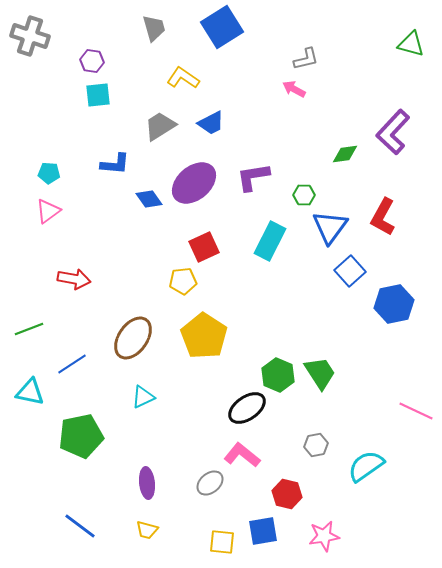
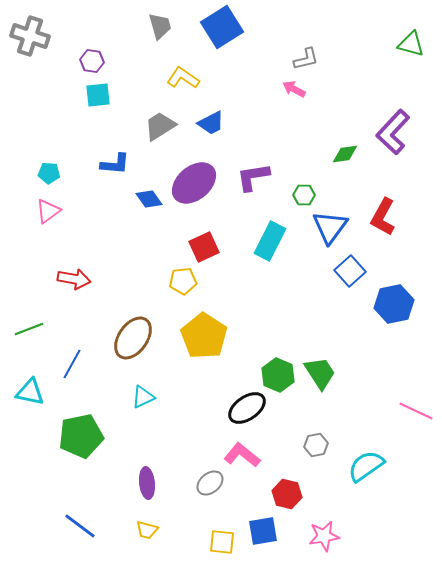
gray trapezoid at (154, 28): moved 6 px right, 2 px up
blue line at (72, 364): rotated 28 degrees counterclockwise
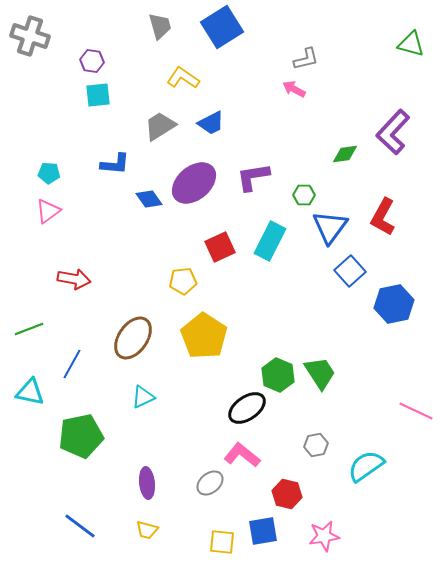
red square at (204, 247): moved 16 px right
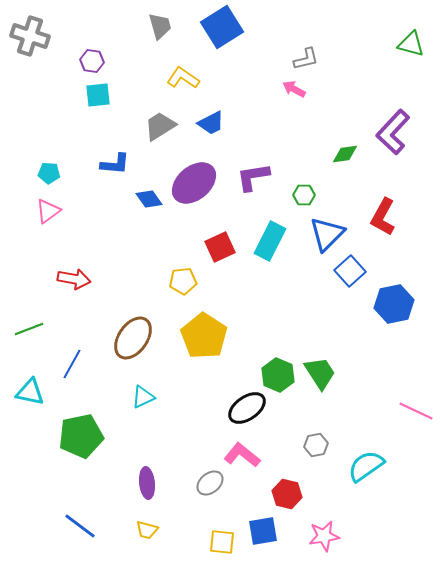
blue triangle at (330, 227): moved 3 px left, 7 px down; rotated 9 degrees clockwise
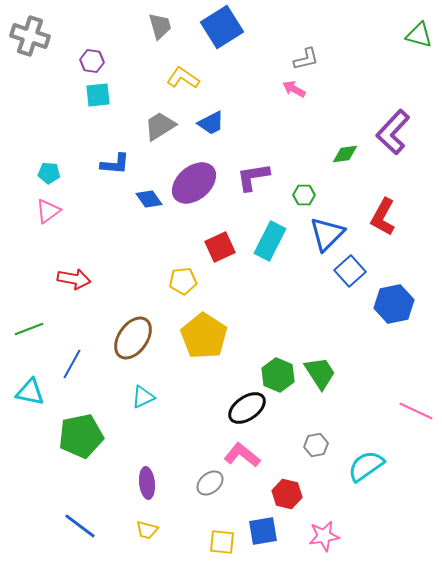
green triangle at (411, 44): moved 8 px right, 9 px up
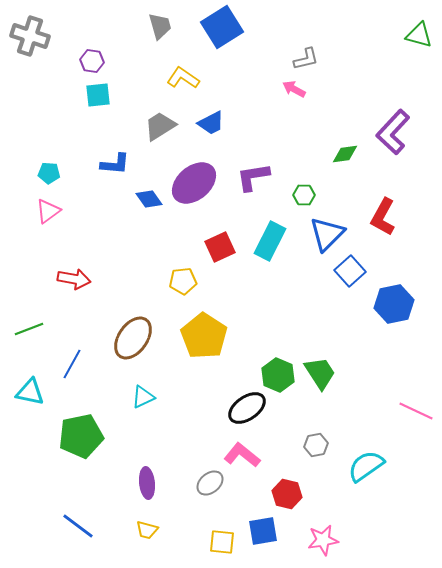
blue line at (80, 526): moved 2 px left
pink star at (324, 536): moved 1 px left, 4 px down
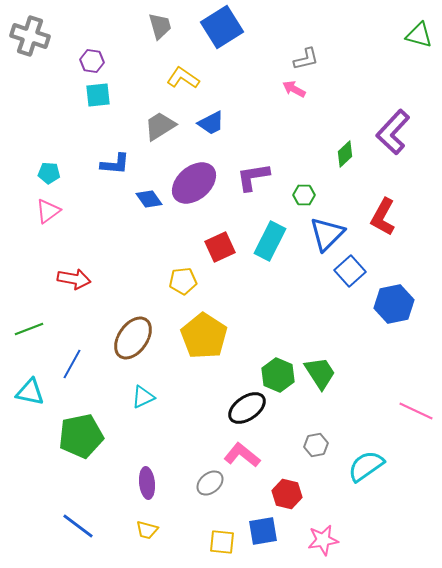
green diamond at (345, 154): rotated 36 degrees counterclockwise
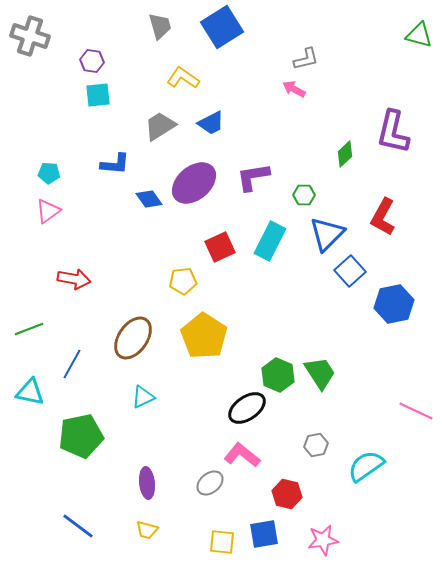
purple L-shape at (393, 132): rotated 30 degrees counterclockwise
blue square at (263, 531): moved 1 px right, 3 px down
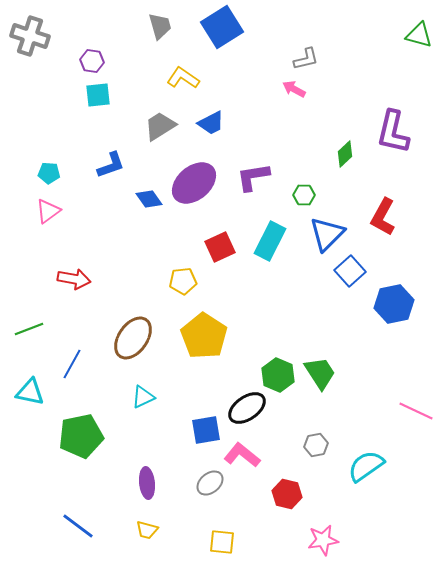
blue L-shape at (115, 164): moved 4 px left, 1 px down; rotated 24 degrees counterclockwise
blue square at (264, 534): moved 58 px left, 104 px up
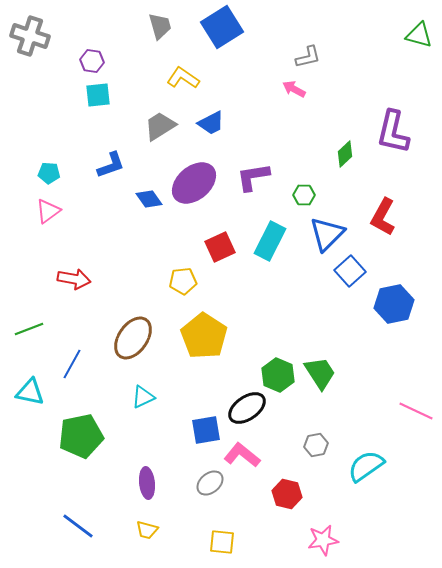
gray L-shape at (306, 59): moved 2 px right, 2 px up
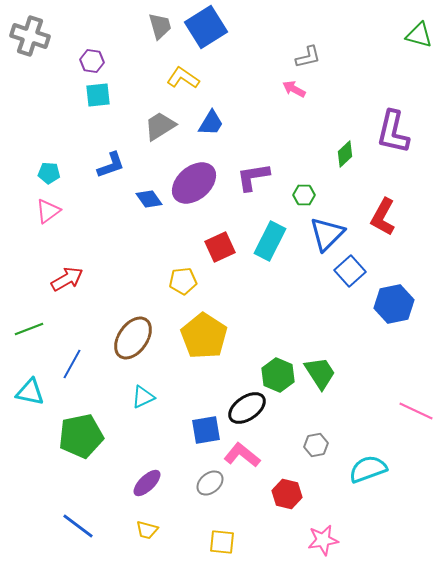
blue square at (222, 27): moved 16 px left
blue trapezoid at (211, 123): rotated 32 degrees counterclockwise
red arrow at (74, 279): moved 7 px left; rotated 40 degrees counterclockwise
cyan semicircle at (366, 466): moved 2 px right, 3 px down; rotated 15 degrees clockwise
purple ellipse at (147, 483): rotated 52 degrees clockwise
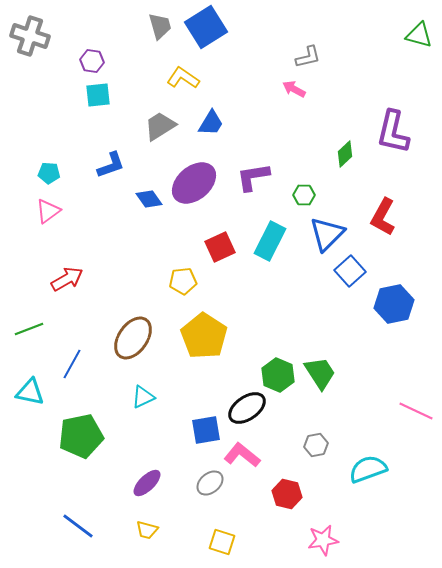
yellow square at (222, 542): rotated 12 degrees clockwise
